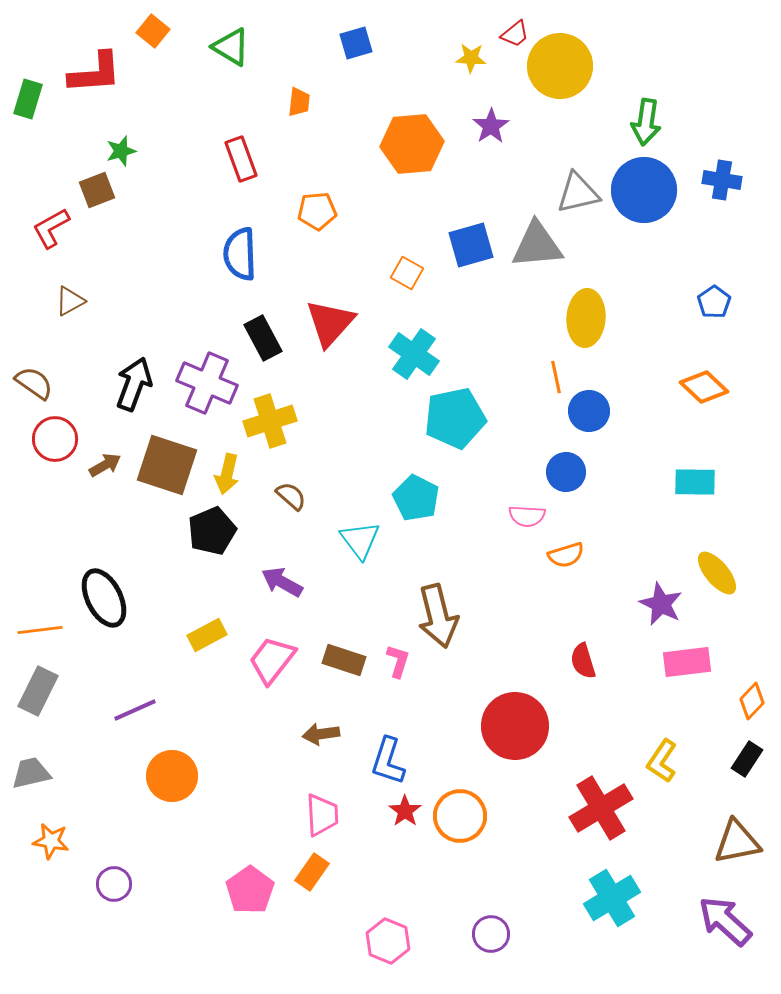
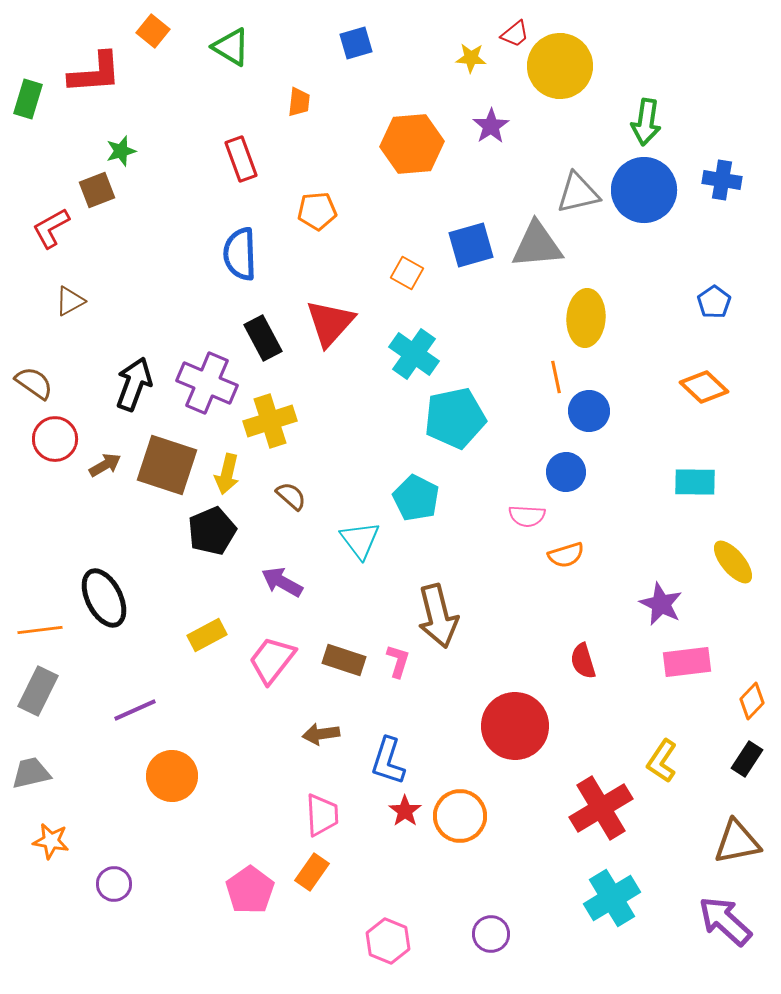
yellow ellipse at (717, 573): moved 16 px right, 11 px up
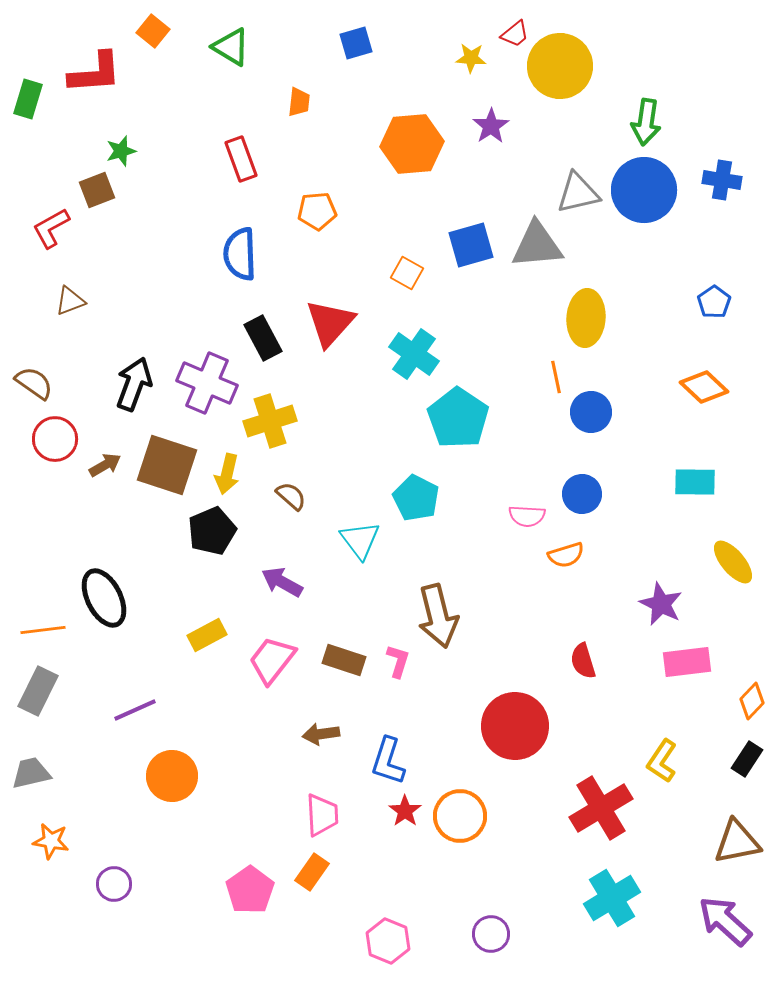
brown triangle at (70, 301): rotated 8 degrees clockwise
blue circle at (589, 411): moved 2 px right, 1 px down
cyan pentagon at (455, 418): moved 3 px right; rotated 26 degrees counterclockwise
blue circle at (566, 472): moved 16 px right, 22 px down
orange line at (40, 630): moved 3 px right
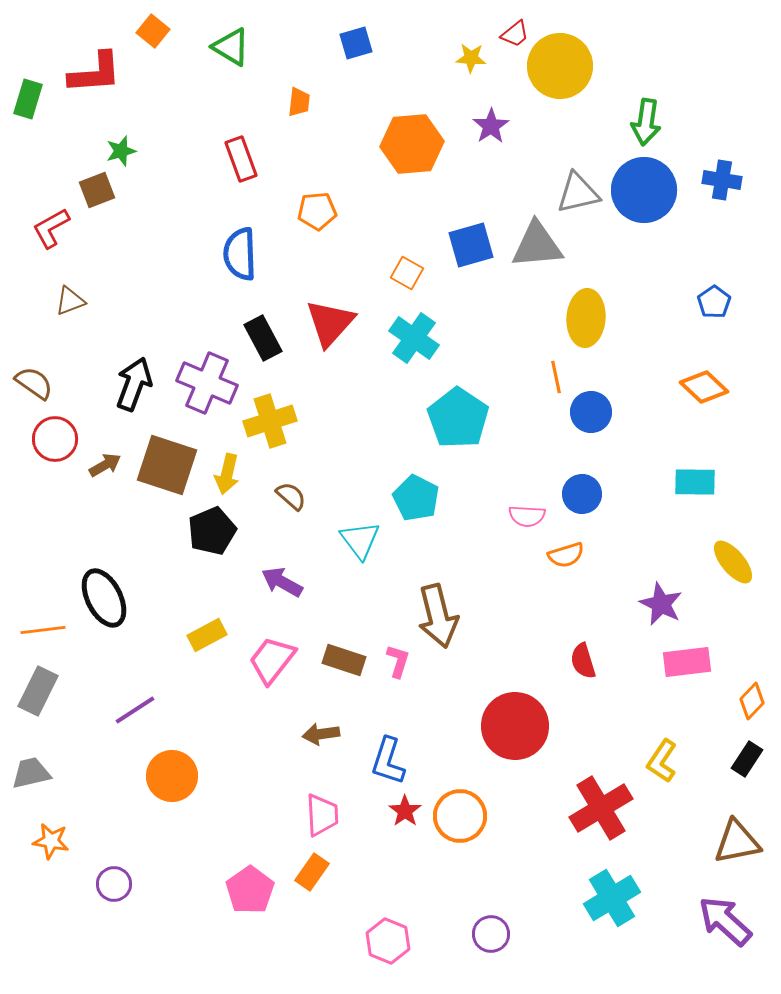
cyan cross at (414, 354): moved 16 px up
purple line at (135, 710): rotated 9 degrees counterclockwise
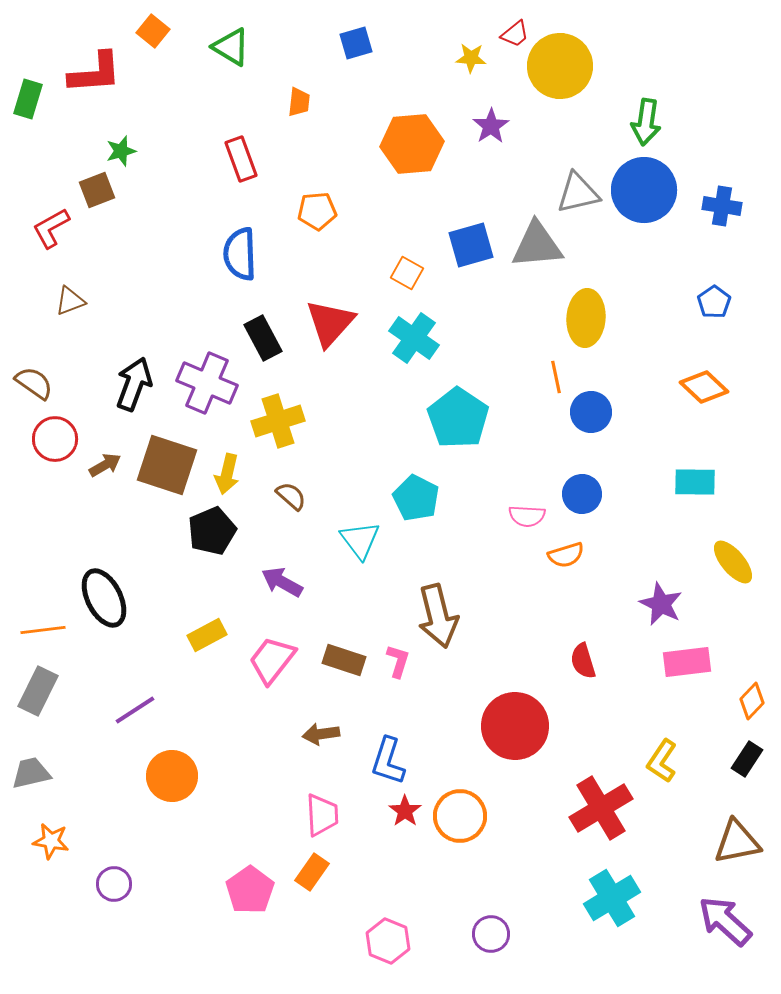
blue cross at (722, 180): moved 26 px down
yellow cross at (270, 421): moved 8 px right
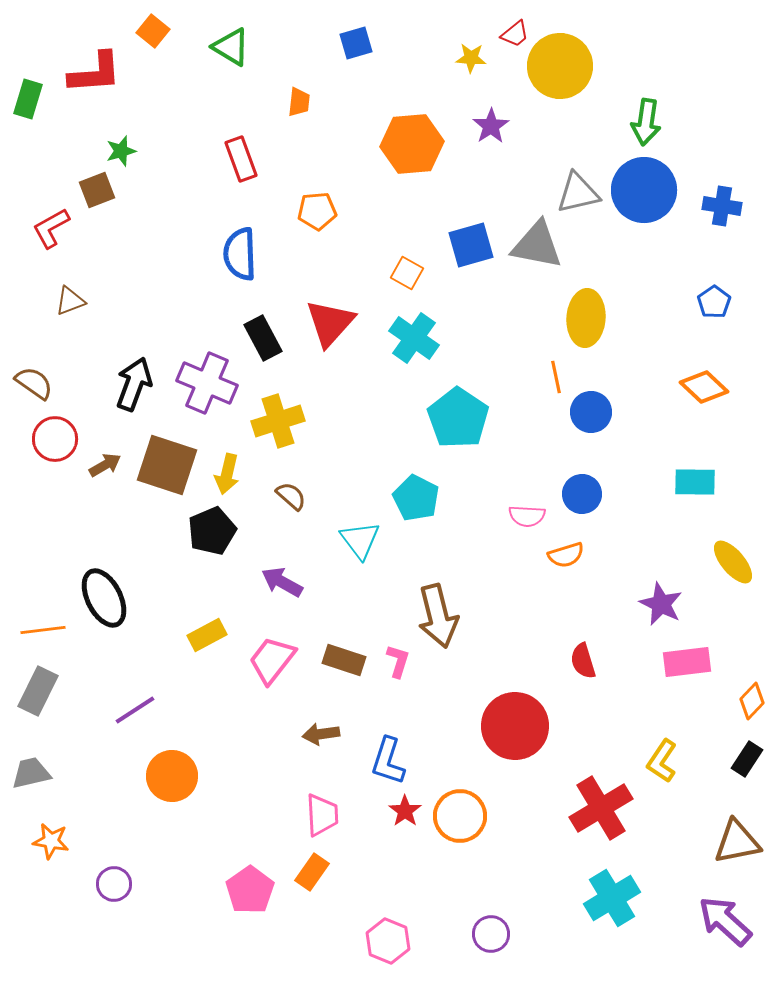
gray triangle at (537, 245): rotated 16 degrees clockwise
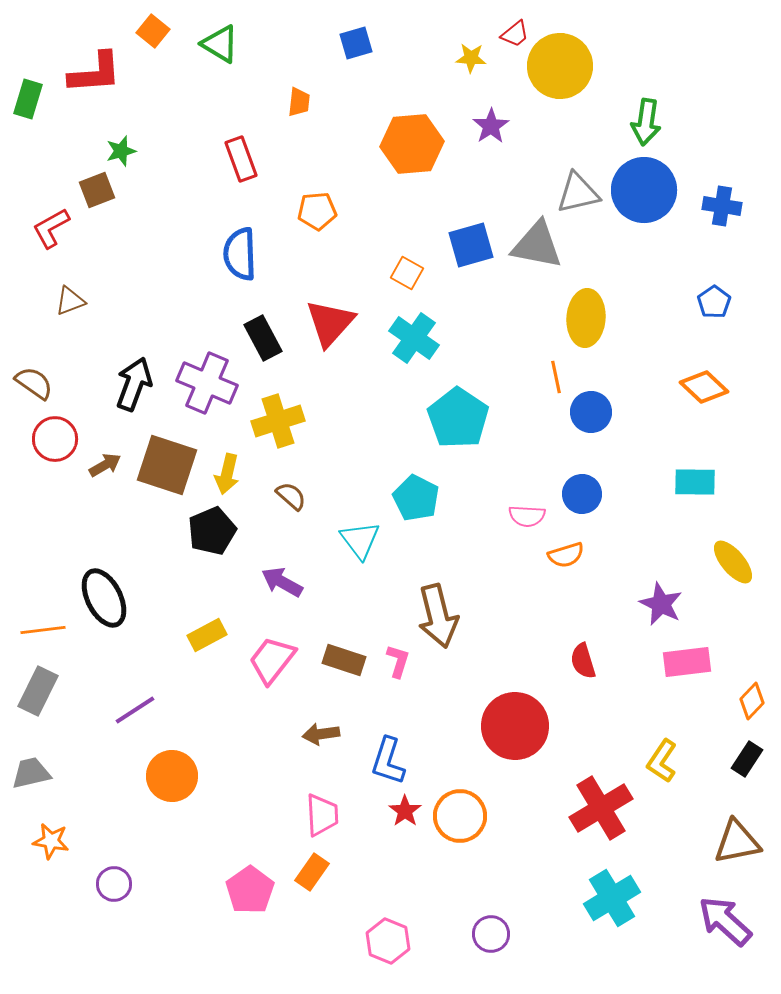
green triangle at (231, 47): moved 11 px left, 3 px up
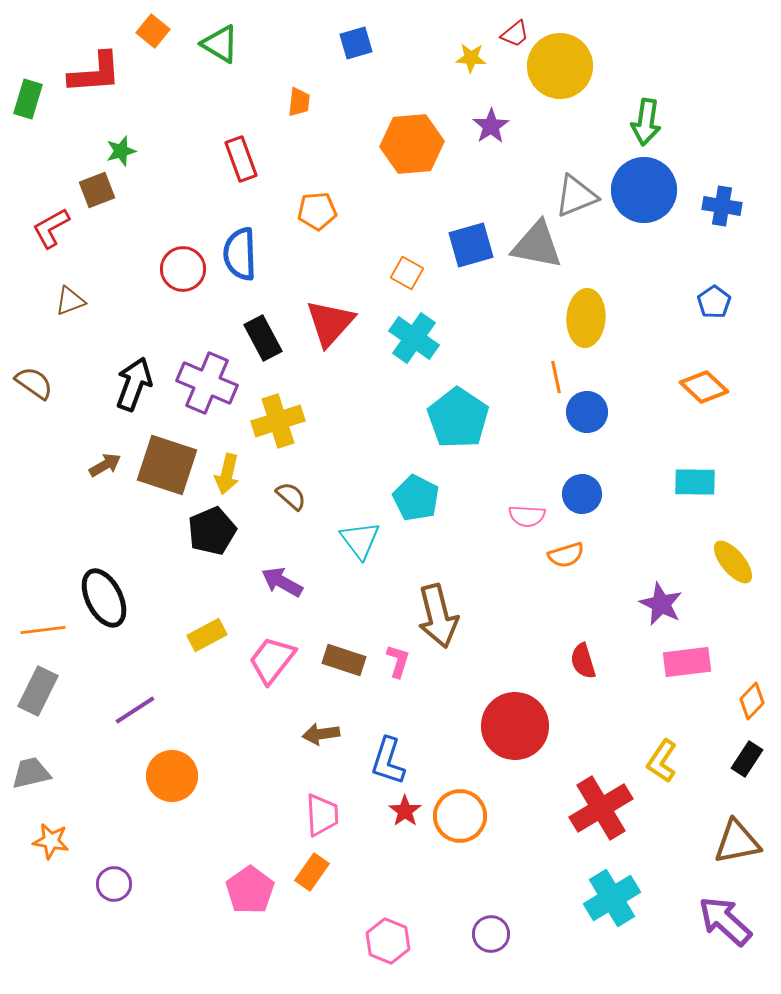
gray triangle at (578, 193): moved 2 px left, 3 px down; rotated 9 degrees counterclockwise
blue circle at (591, 412): moved 4 px left
red circle at (55, 439): moved 128 px right, 170 px up
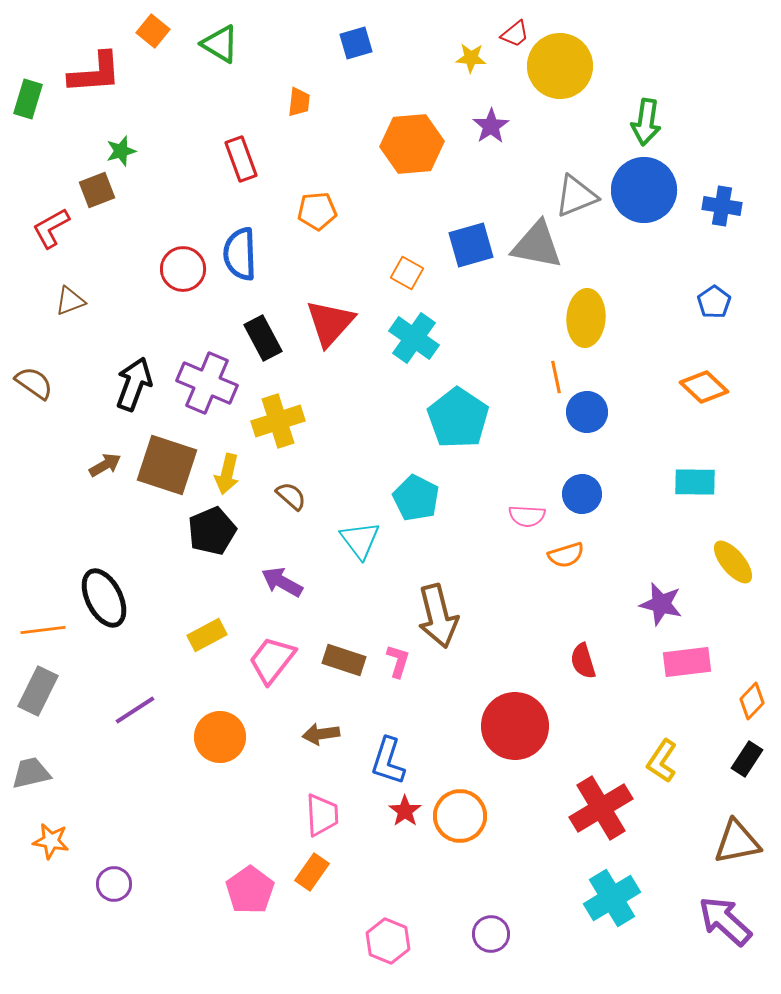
purple star at (661, 604): rotated 12 degrees counterclockwise
orange circle at (172, 776): moved 48 px right, 39 px up
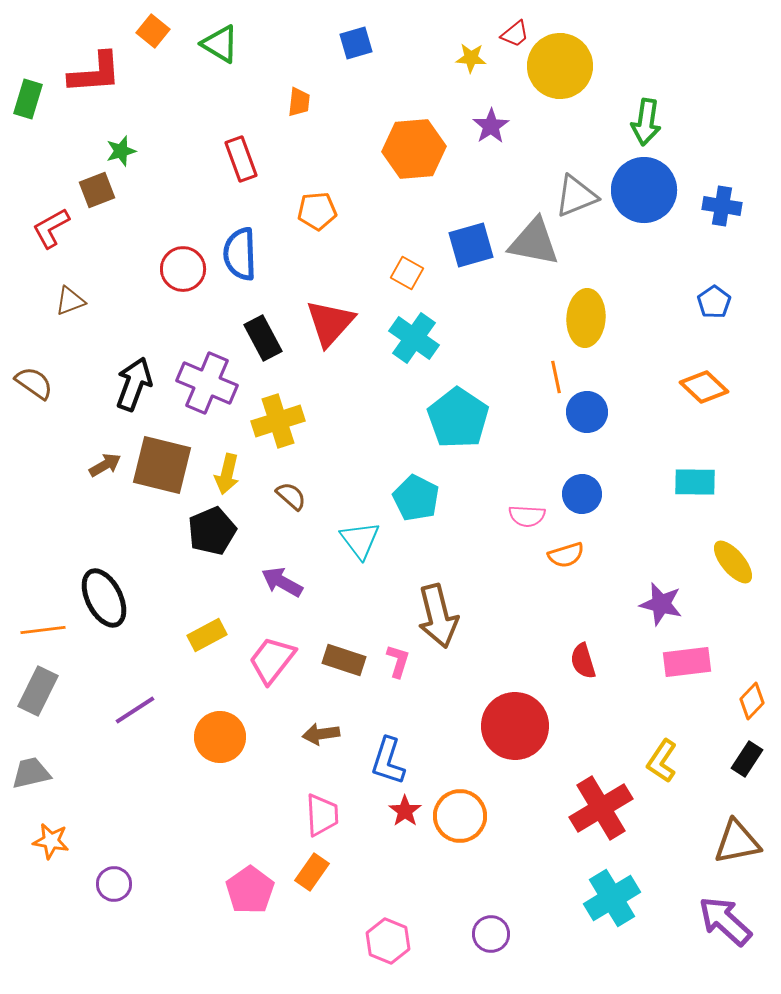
orange hexagon at (412, 144): moved 2 px right, 5 px down
gray triangle at (537, 245): moved 3 px left, 3 px up
brown square at (167, 465): moved 5 px left; rotated 4 degrees counterclockwise
